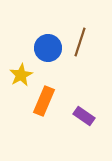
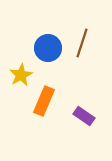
brown line: moved 2 px right, 1 px down
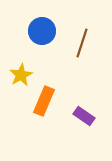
blue circle: moved 6 px left, 17 px up
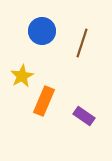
yellow star: moved 1 px right, 1 px down
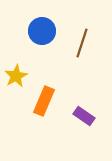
yellow star: moved 6 px left
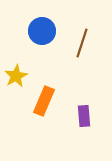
purple rectangle: rotated 50 degrees clockwise
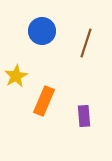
brown line: moved 4 px right
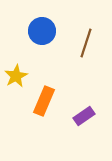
purple rectangle: rotated 60 degrees clockwise
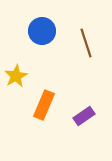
brown line: rotated 36 degrees counterclockwise
orange rectangle: moved 4 px down
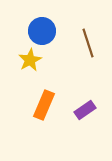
brown line: moved 2 px right
yellow star: moved 14 px right, 16 px up
purple rectangle: moved 1 px right, 6 px up
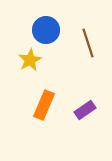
blue circle: moved 4 px right, 1 px up
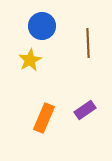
blue circle: moved 4 px left, 4 px up
brown line: rotated 16 degrees clockwise
orange rectangle: moved 13 px down
